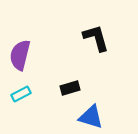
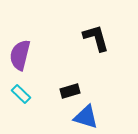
black rectangle: moved 3 px down
cyan rectangle: rotated 72 degrees clockwise
blue triangle: moved 5 px left
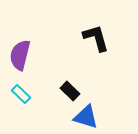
black rectangle: rotated 60 degrees clockwise
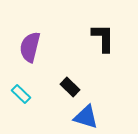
black L-shape: moved 7 px right; rotated 16 degrees clockwise
purple semicircle: moved 10 px right, 8 px up
black rectangle: moved 4 px up
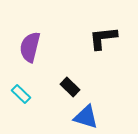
black L-shape: rotated 96 degrees counterclockwise
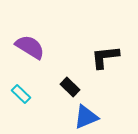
black L-shape: moved 2 px right, 19 px down
purple semicircle: rotated 108 degrees clockwise
blue triangle: rotated 40 degrees counterclockwise
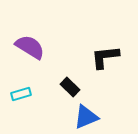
cyan rectangle: rotated 60 degrees counterclockwise
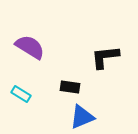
black rectangle: rotated 36 degrees counterclockwise
cyan rectangle: rotated 48 degrees clockwise
blue triangle: moved 4 px left
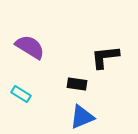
black rectangle: moved 7 px right, 3 px up
